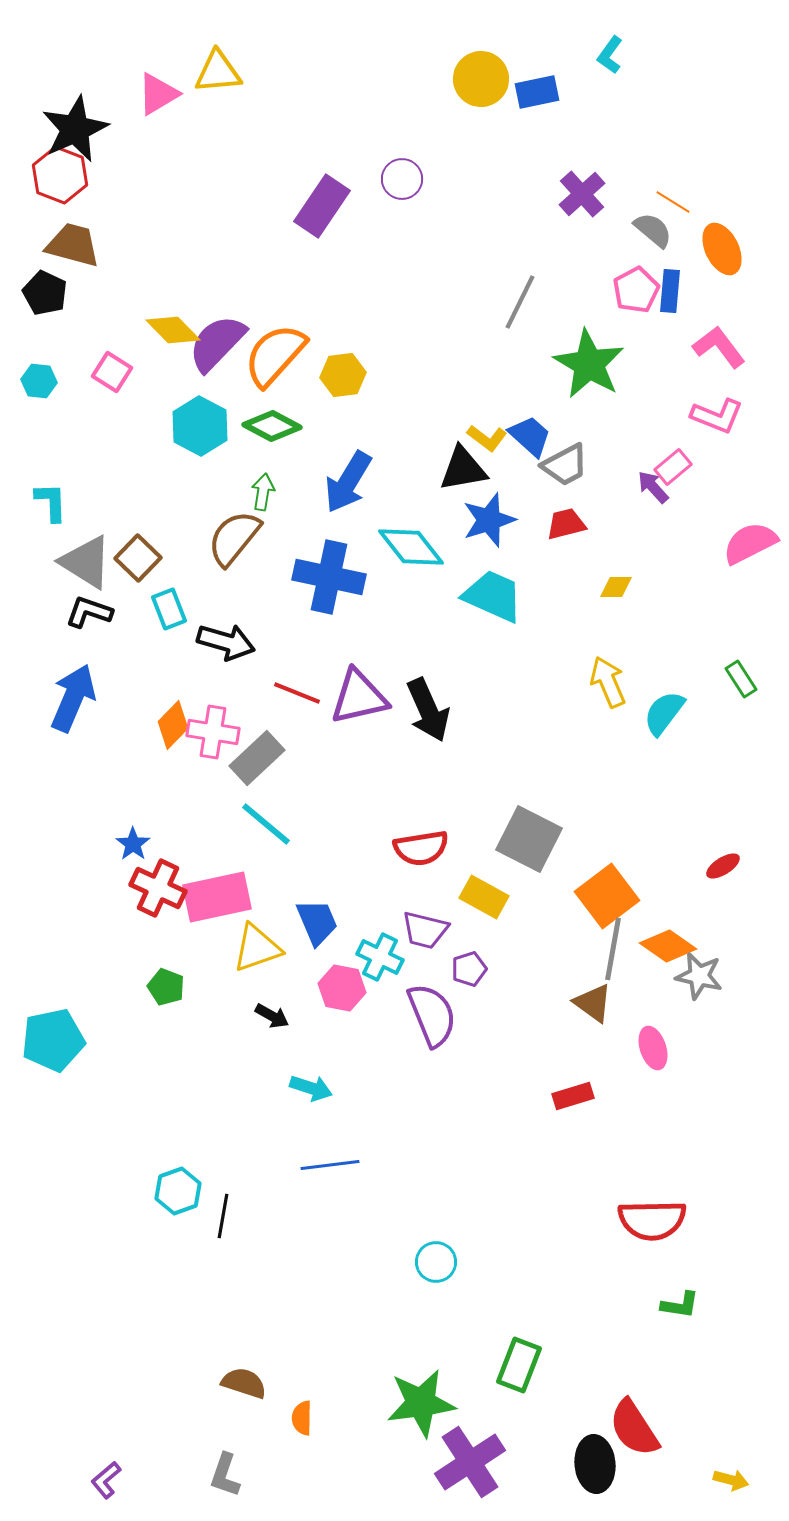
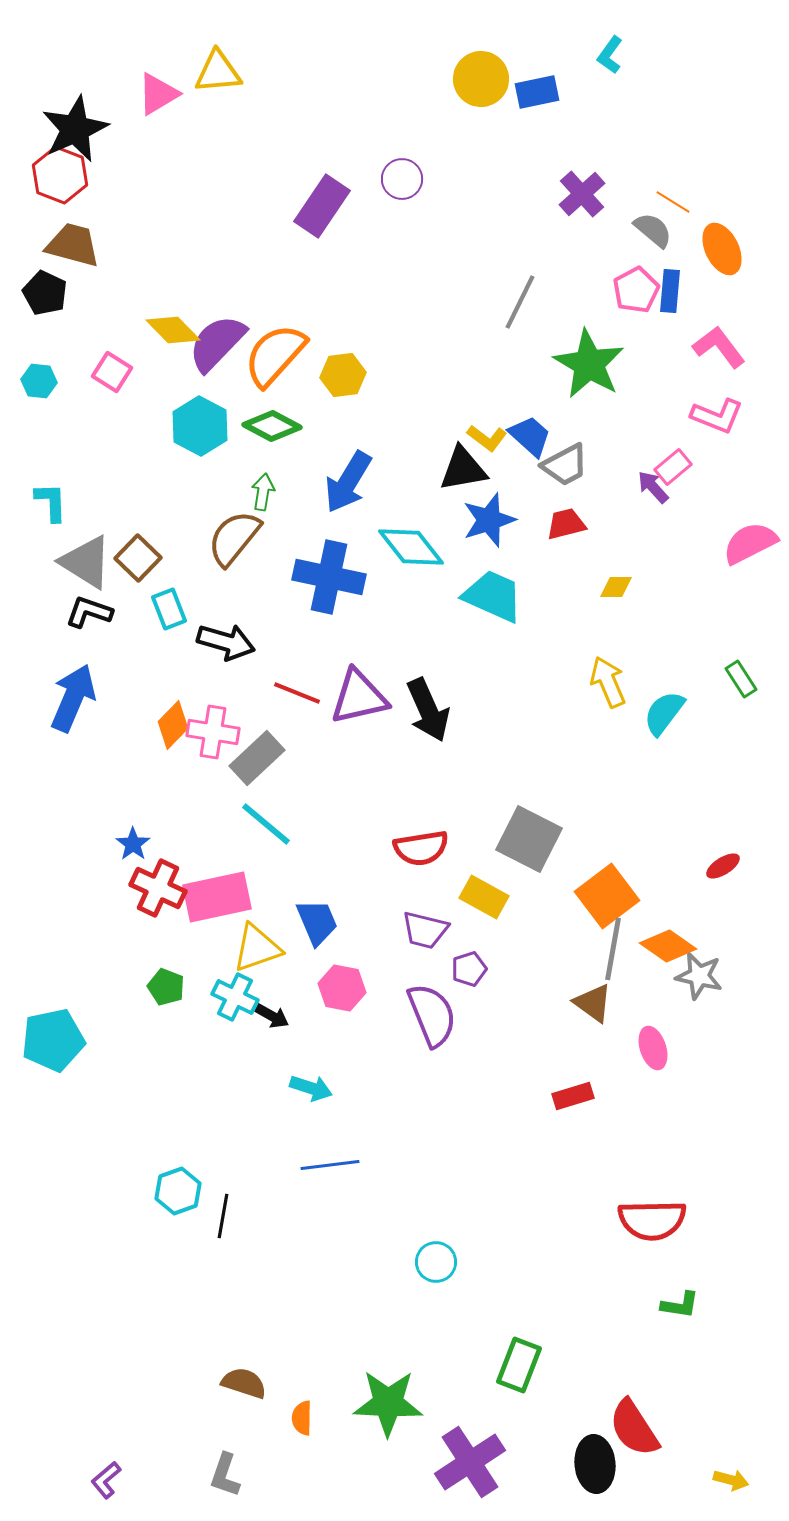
cyan cross at (380, 957): moved 145 px left, 40 px down
green star at (421, 1403): moved 33 px left; rotated 10 degrees clockwise
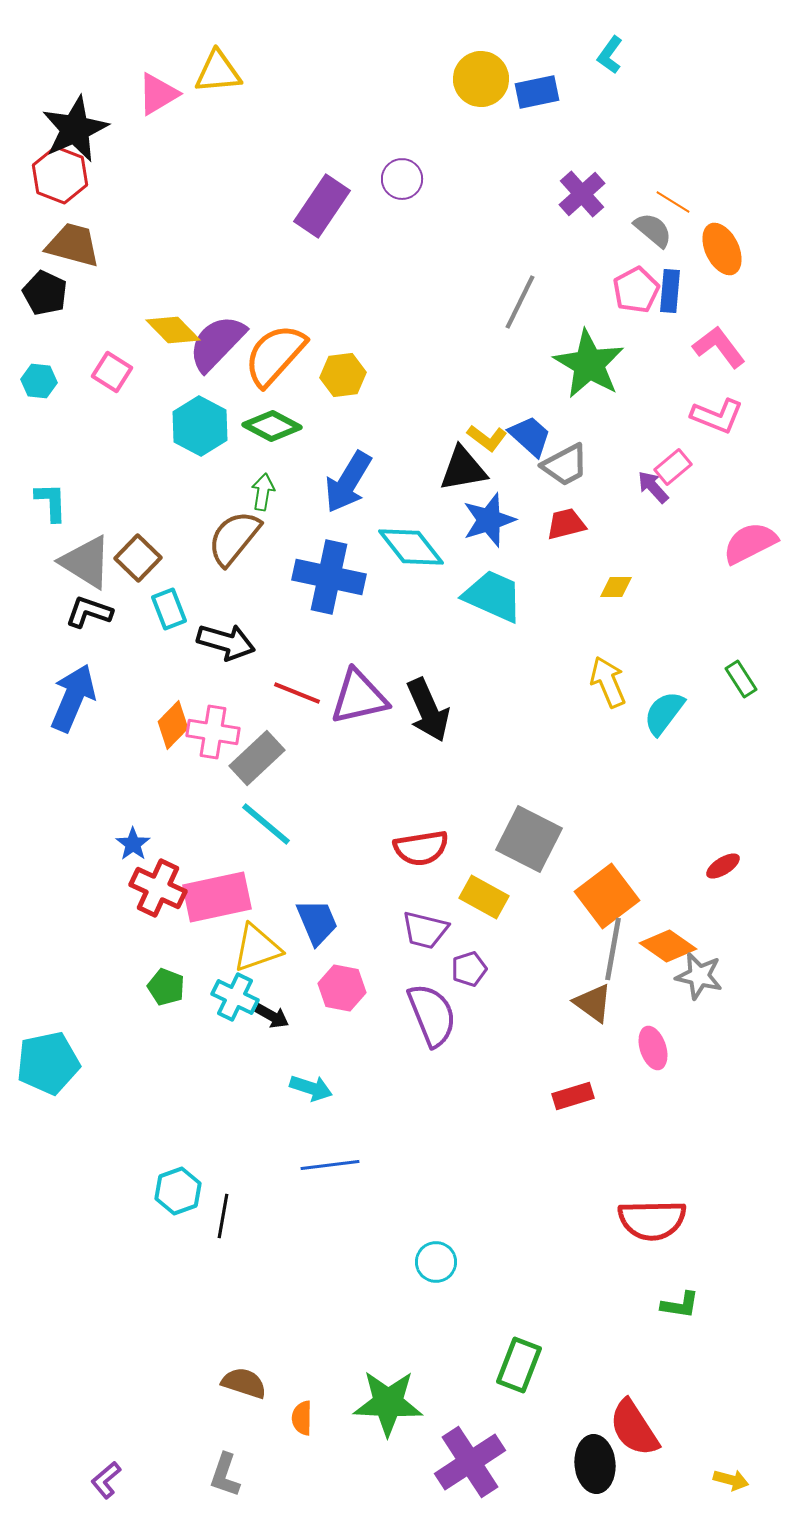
cyan pentagon at (53, 1040): moved 5 px left, 23 px down
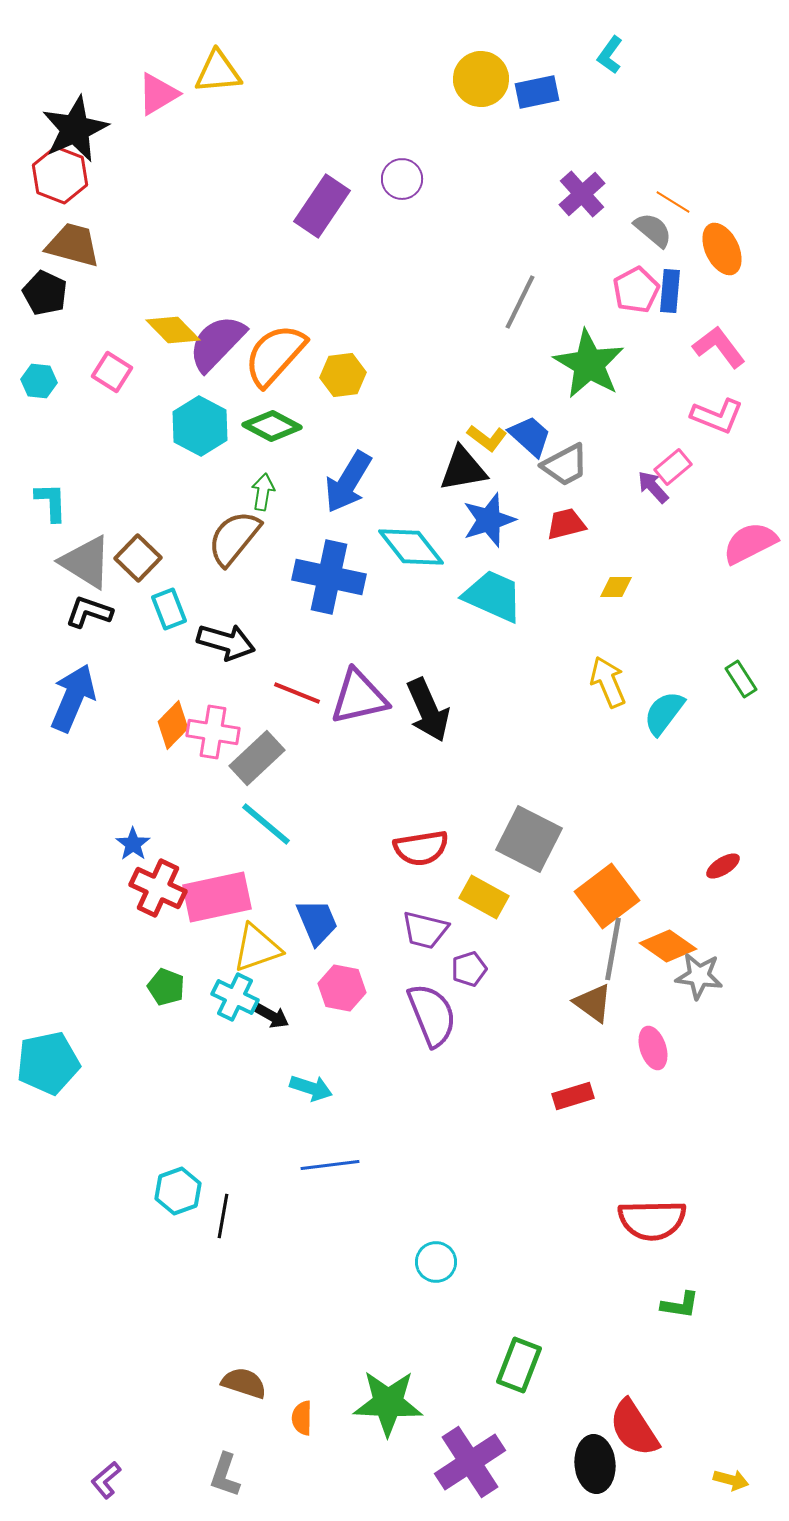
gray star at (699, 976): rotated 6 degrees counterclockwise
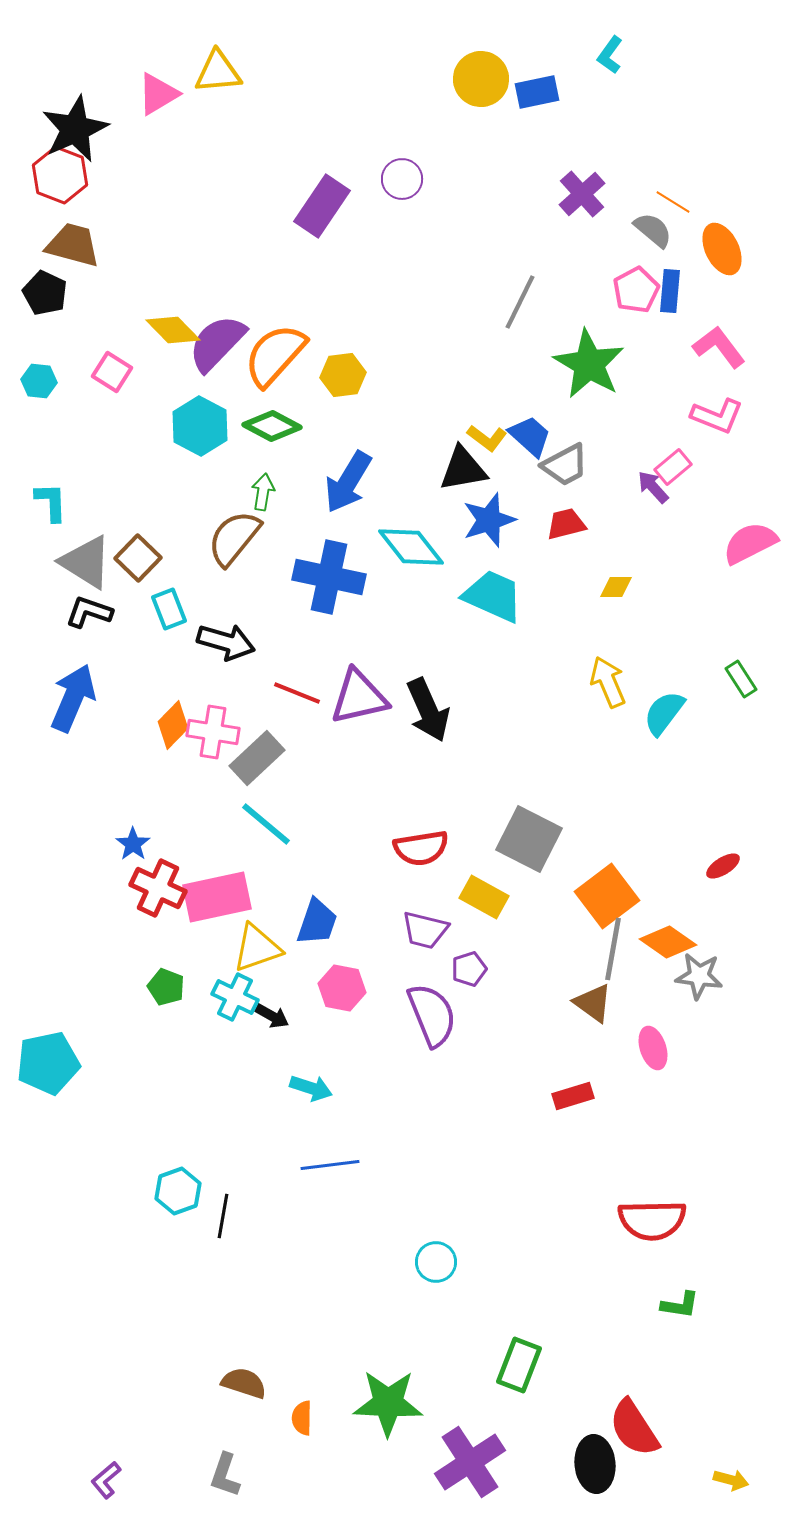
blue trapezoid at (317, 922): rotated 42 degrees clockwise
orange diamond at (668, 946): moved 4 px up
